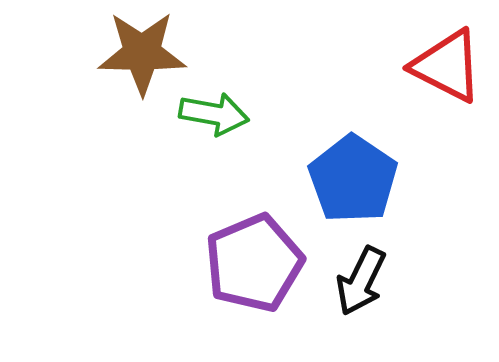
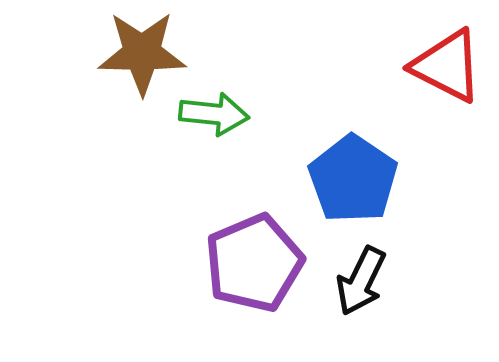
green arrow: rotated 4 degrees counterclockwise
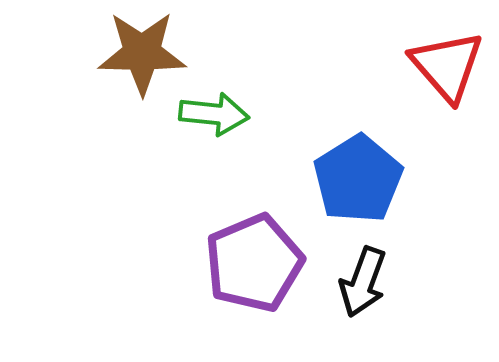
red triangle: rotated 22 degrees clockwise
blue pentagon: moved 5 px right; rotated 6 degrees clockwise
black arrow: moved 2 px right, 1 px down; rotated 6 degrees counterclockwise
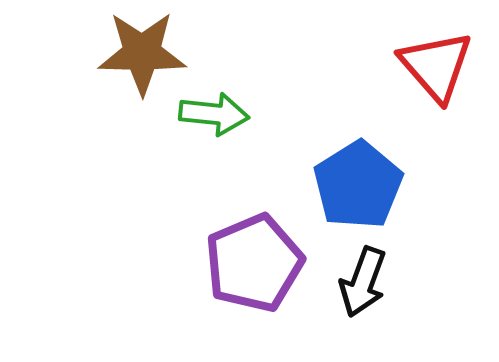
red triangle: moved 11 px left
blue pentagon: moved 6 px down
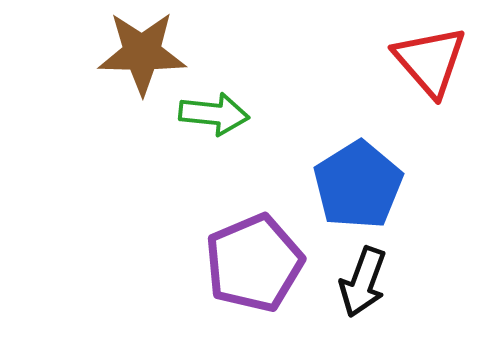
red triangle: moved 6 px left, 5 px up
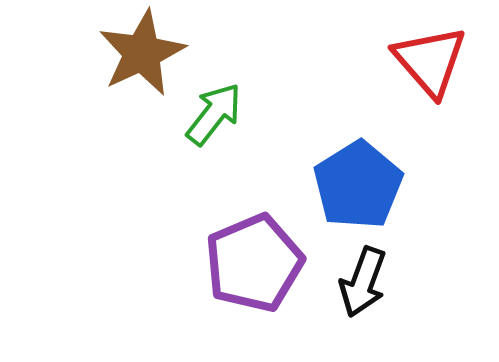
brown star: rotated 26 degrees counterclockwise
green arrow: rotated 58 degrees counterclockwise
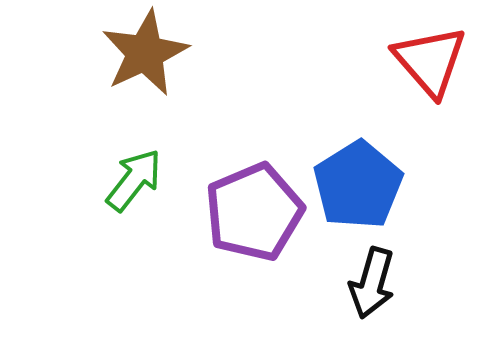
brown star: moved 3 px right
green arrow: moved 80 px left, 66 px down
purple pentagon: moved 51 px up
black arrow: moved 9 px right, 1 px down; rotated 4 degrees counterclockwise
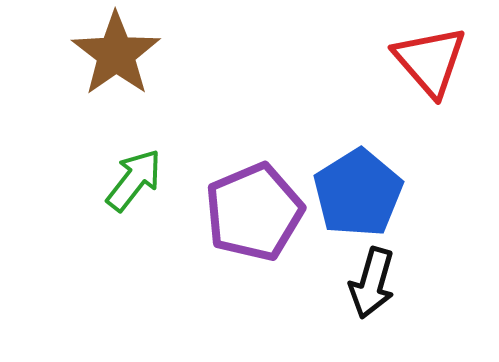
brown star: moved 29 px left, 1 px down; rotated 10 degrees counterclockwise
blue pentagon: moved 8 px down
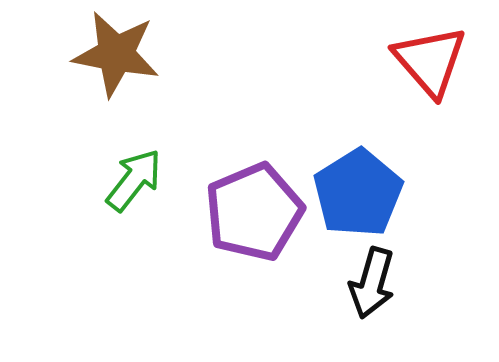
brown star: rotated 26 degrees counterclockwise
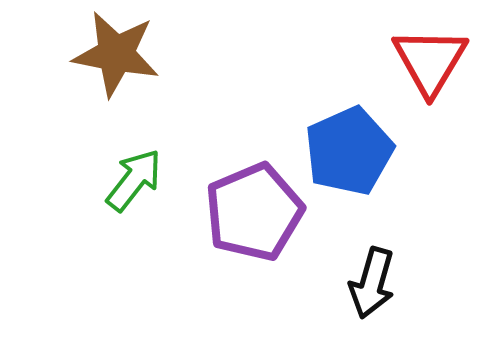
red triangle: rotated 12 degrees clockwise
blue pentagon: moved 9 px left, 42 px up; rotated 8 degrees clockwise
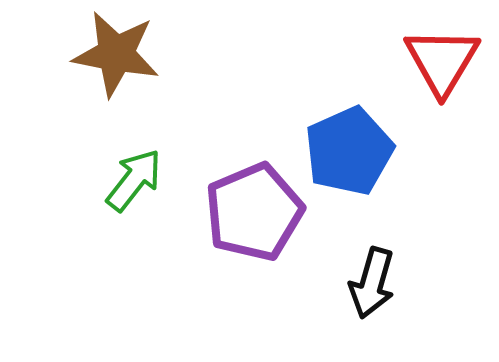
red triangle: moved 12 px right
